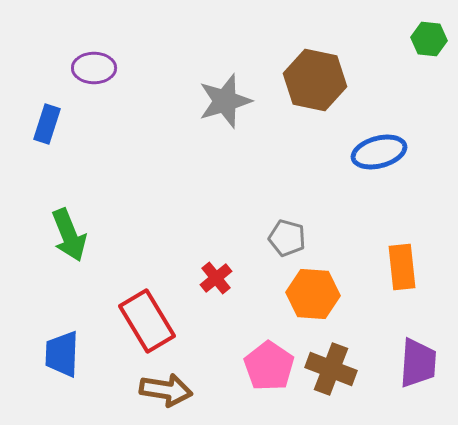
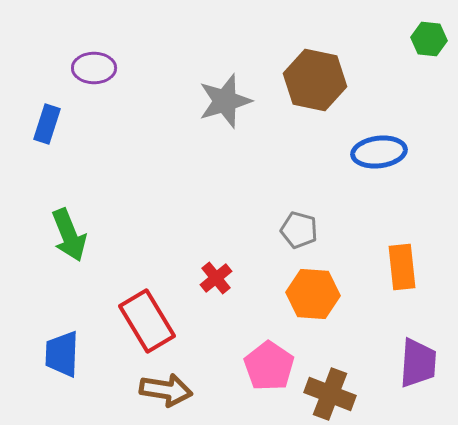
blue ellipse: rotated 8 degrees clockwise
gray pentagon: moved 12 px right, 8 px up
brown cross: moved 1 px left, 25 px down
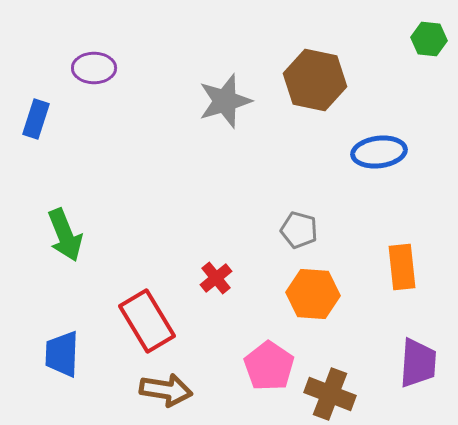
blue rectangle: moved 11 px left, 5 px up
green arrow: moved 4 px left
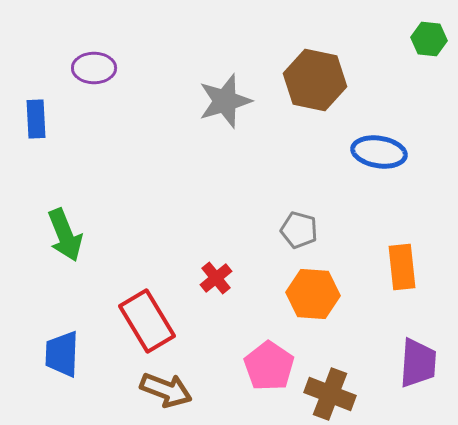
blue rectangle: rotated 21 degrees counterclockwise
blue ellipse: rotated 16 degrees clockwise
brown arrow: rotated 12 degrees clockwise
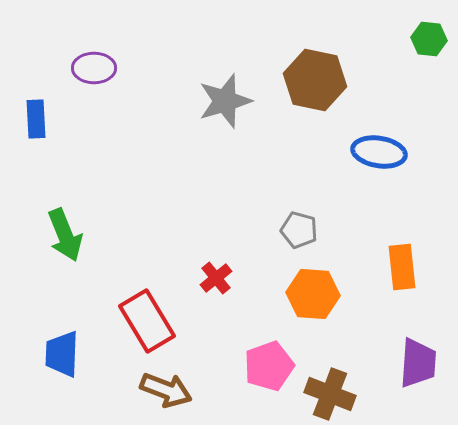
pink pentagon: rotated 18 degrees clockwise
